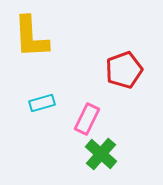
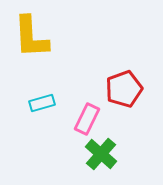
red pentagon: moved 19 px down
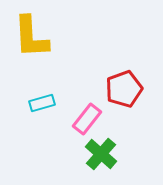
pink rectangle: rotated 12 degrees clockwise
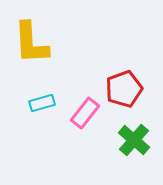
yellow L-shape: moved 6 px down
pink rectangle: moved 2 px left, 6 px up
green cross: moved 33 px right, 14 px up
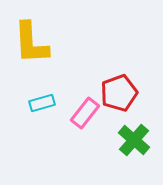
red pentagon: moved 5 px left, 4 px down
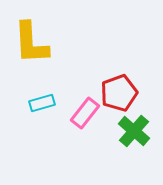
green cross: moved 9 px up
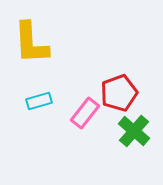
cyan rectangle: moved 3 px left, 2 px up
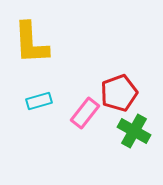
green cross: rotated 12 degrees counterclockwise
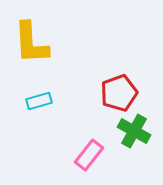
pink rectangle: moved 4 px right, 42 px down
